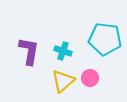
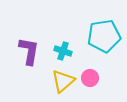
cyan pentagon: moved 1 px left, 3 px up; rotated 16 degrees counterclockwise
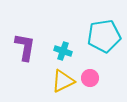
purple L-shape: moved 4 px left, 4 px up
yellow triangle: rotated 15 degrees clockwise
